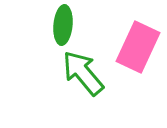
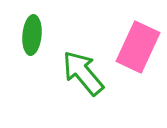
green ellipse: moved 31 px left, 10 px down
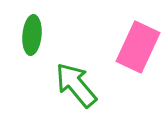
green arrow: moved 7 px left, 12 px down
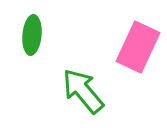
green arrow: moved 7 px right, 6 px down
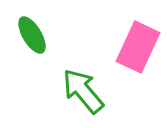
green ellipse: rotated 36 degrees counterclockwise
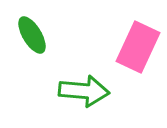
green arrow: moved 1 px right; rotated 135 degrees clockwise
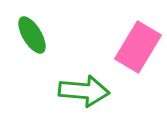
pink rectangle: rotated 6 degrees clockwise
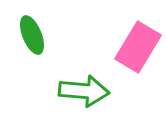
green ellipse: rotated 9 degrees clockwise
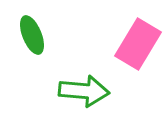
pink rectangle: moved 3 px up
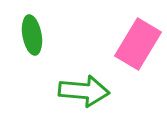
green ellipse: rotated 12 degrees clockwise
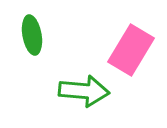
pink rectangle: moved 7 px left, 6 px down
